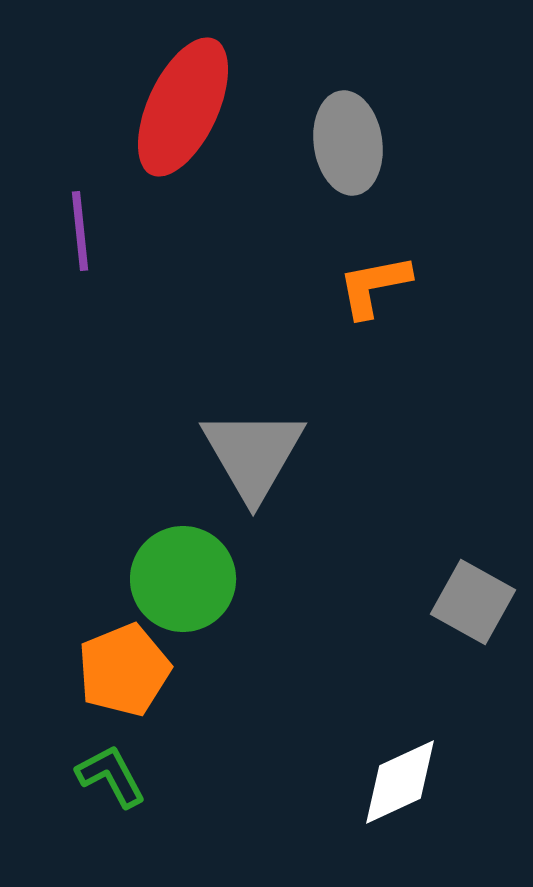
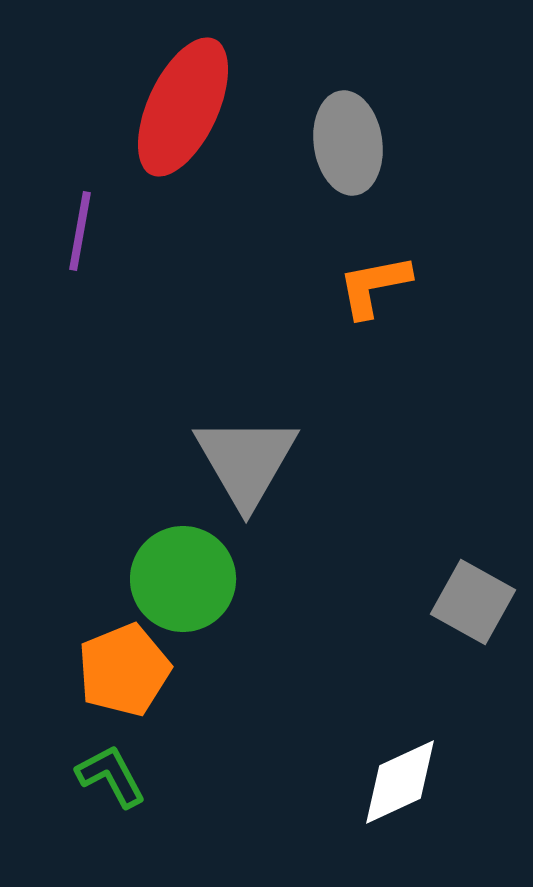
purple line: rotated 16 degrees clockwise
gray triangle: moved 7 px left, 7 px down
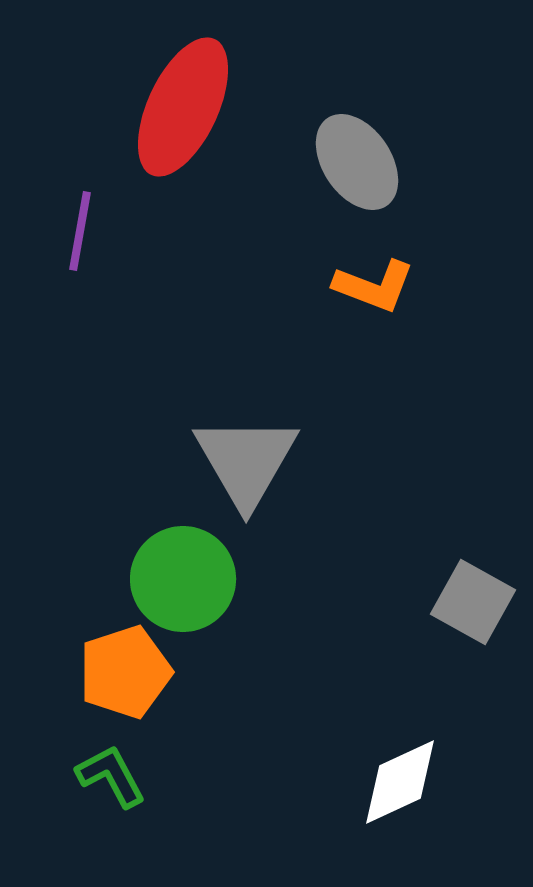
gray ellipse: moved 9 px right, 19 px down; rotated 26 degrees counterclockwise
orange L-shape: rotated 148 degrees counterclockwise
orange pentagon: moved 1 px right, 2 px down; rotated 4 degrees clockwise
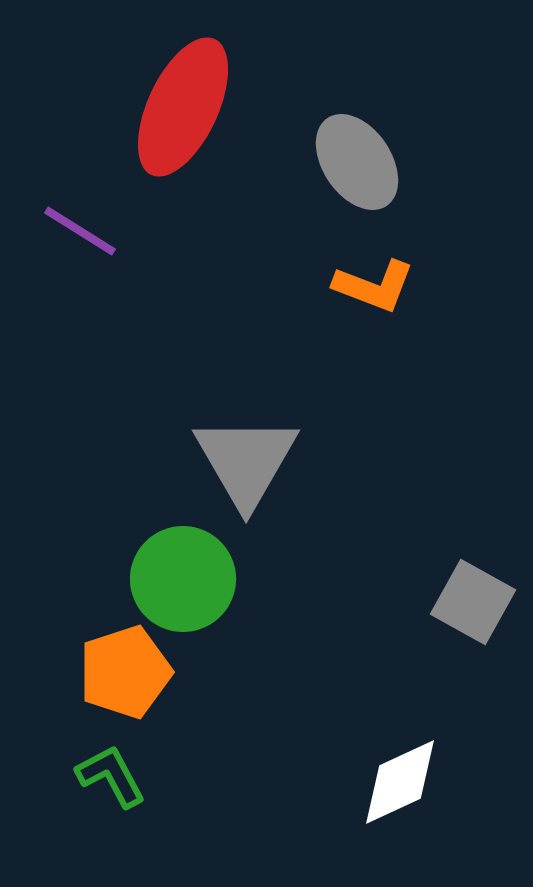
purple line: rotated 68 degrees counterclockwise
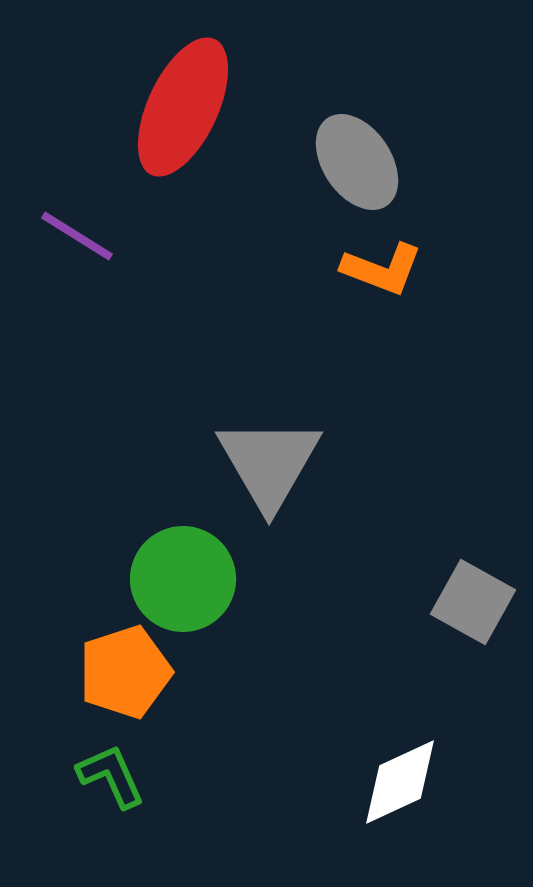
purple line: moved 3 px left, 5 px down
orange L-shape: moved 8 px right, 17 px up
gray triangle: moved 23 px right, 2 px down
green L-shape: rotated 4 degrees clockwise
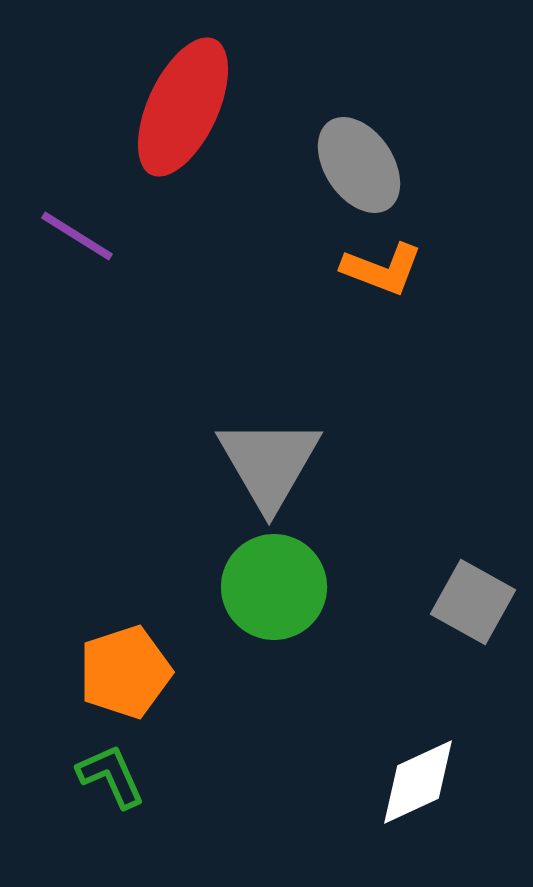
gray ellipse: moved 2 px right, 3 px down
green circle: moved 91 px right, 8 px down
white diamond: moved 18 px right
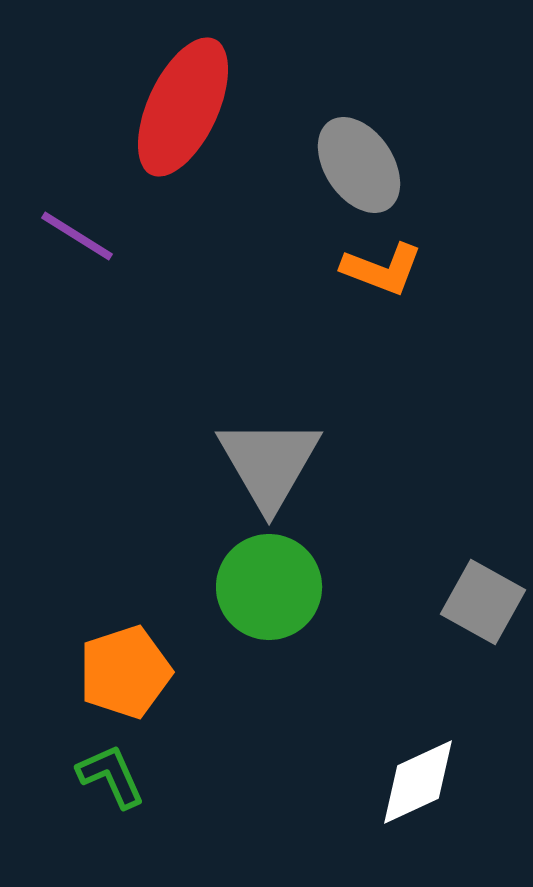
green circle: moved 5 px left
gray square: moved 10 px right
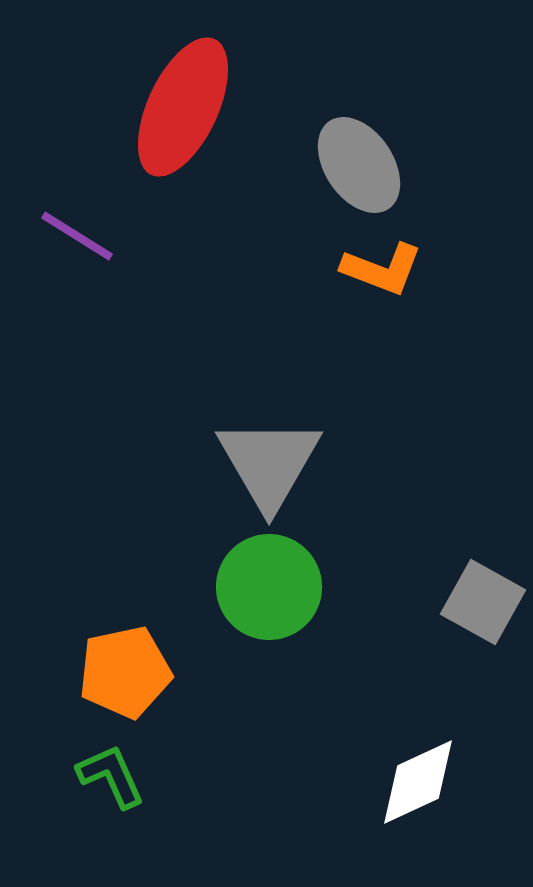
orange pentagon: rotated 6 degrees clockwise
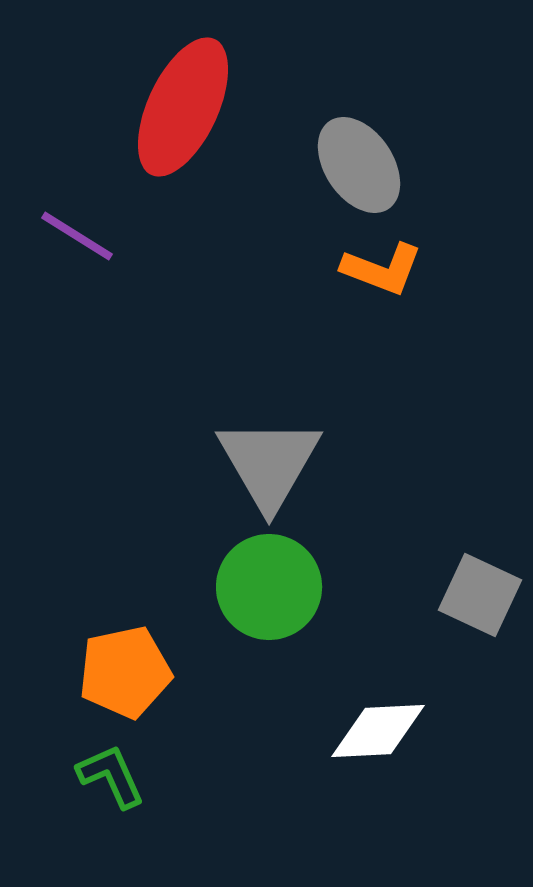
gray square: moved 3 px left, 7 px up; rotated 4 degrees counterclockwise
white diamond: moved 40 px left, 51 px up; rotated 22 degrees clockwise
